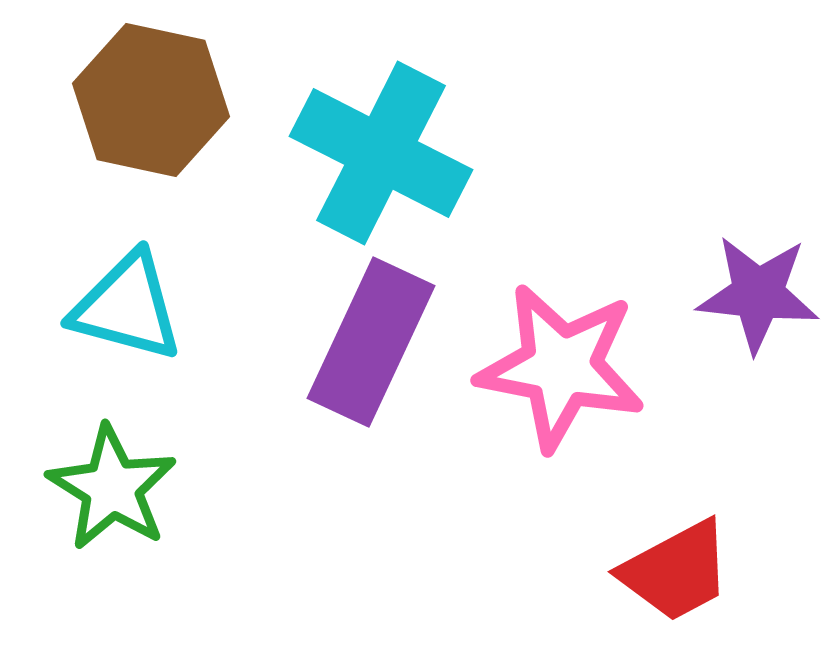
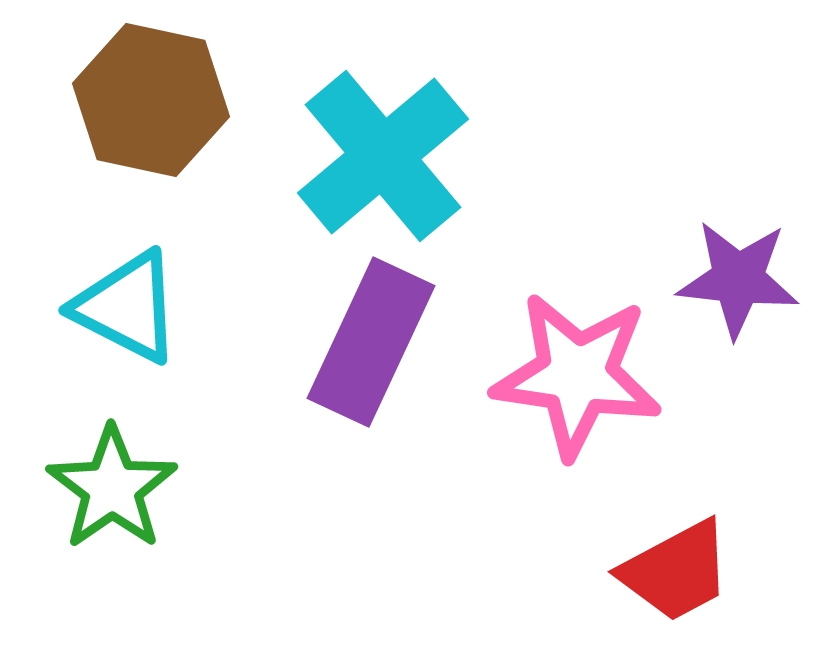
cyan cross: moved 2 px right, 3 px down; rotated 23 degrees clockwise
purple star: moved 20 px left, 15 px up
cyan triangle: rotated 12 degrees clockwise
pink star: moved 16 px right, 8 px down; rotated 3 degrees counterclockwise
green star: rotated 5 degrees clockwise
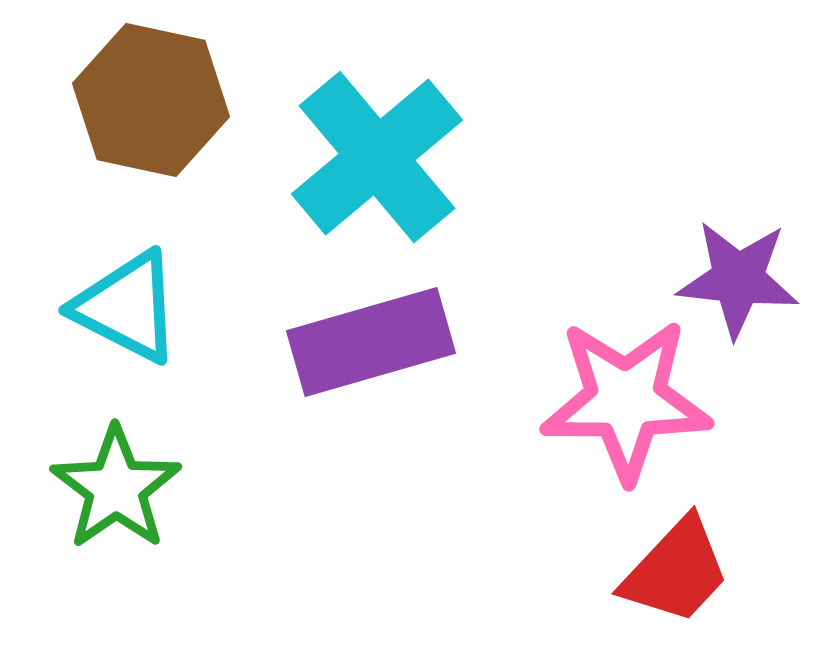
cyan cross: moved 6 px left, 1 px down
purple rectangle: rotated 49 degrees clockwise
pink star: moved 49 px right, 25 px down; rotated 8 degrees counterclockwise
green star: moved 4 px right
red trapezoid: rotated 19 degrees counterclockwise
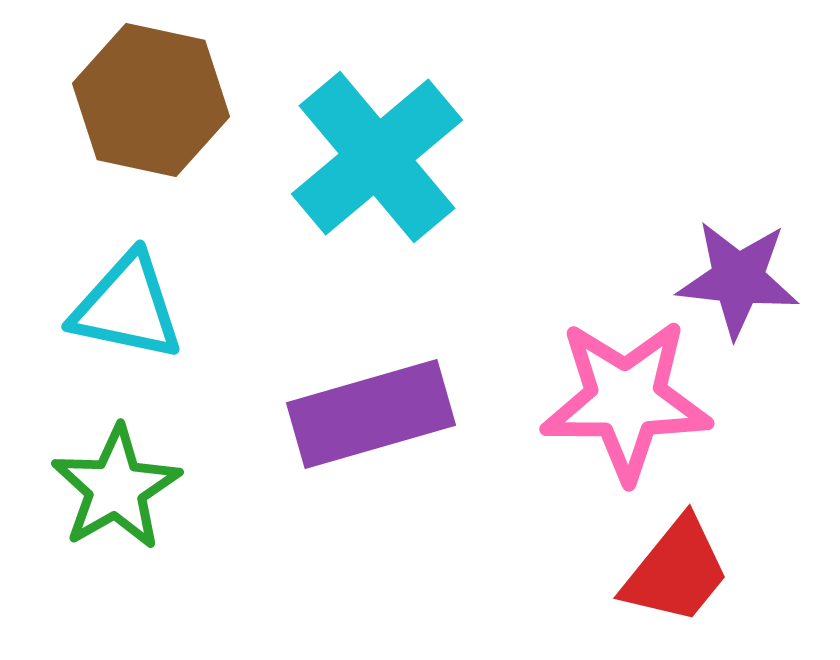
cyan triangle: rotated 15 degrees counterclockwise
purple rectangle: moved 72 px down
green star: rotated 5 degrees clockwise
red trapezoid: rotated 4 degrees counterclockwise
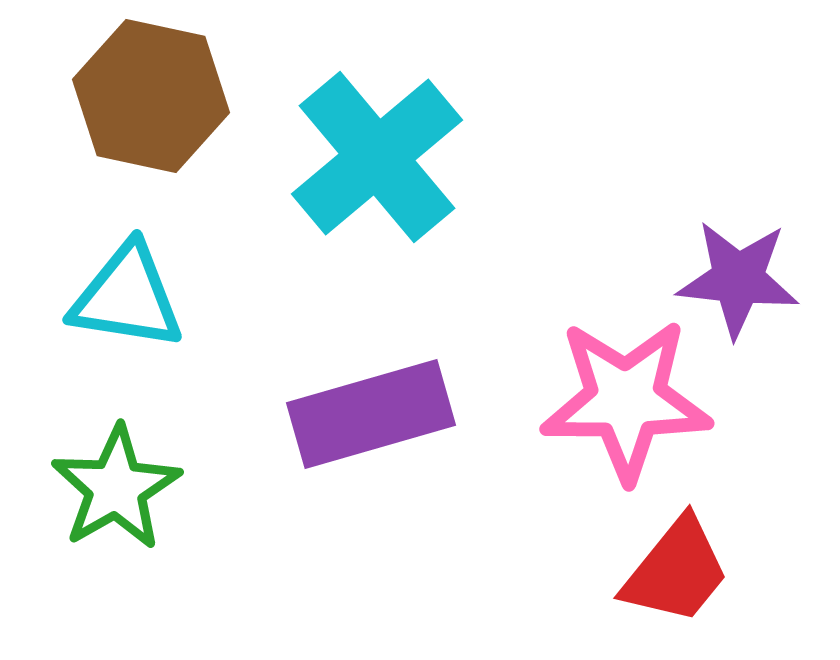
brown hexagon: moved 4 px up
cyan triangle: moved 10 px up; rotated 3 degrees counterclockwise
